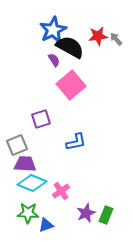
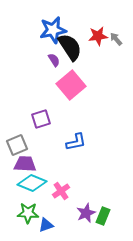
blue star: rotated 16 degrees clockwise
black semicircle: rotated 28 degrees clockwise
green rectangle: moved 3 px left, 1 px down
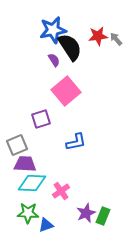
pink square: moved 5 px left, 6 px down
cyan diamond: rotated 20 degrees counterclockwise
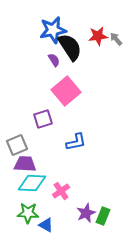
purple square: moved 2 px right
blue triangle: rotated 49 degrees clockwise
